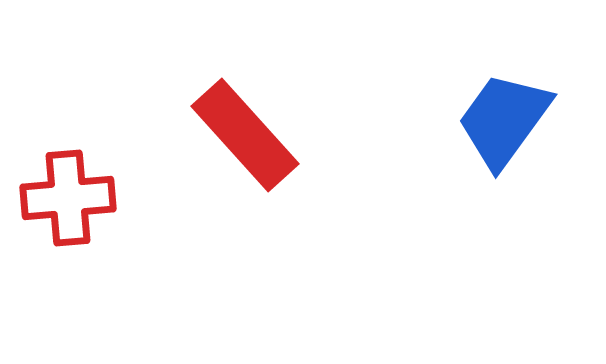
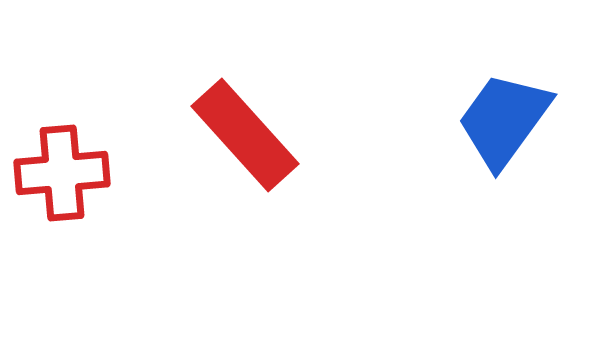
red cross: moved 6 px left, 25 px up
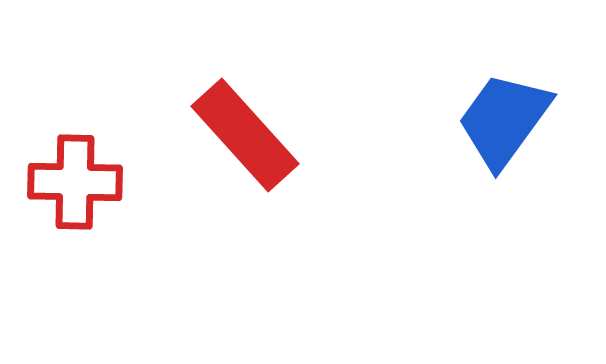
red cross: moved 13 px right, 9 px down; rotated 6 degrees clockwise
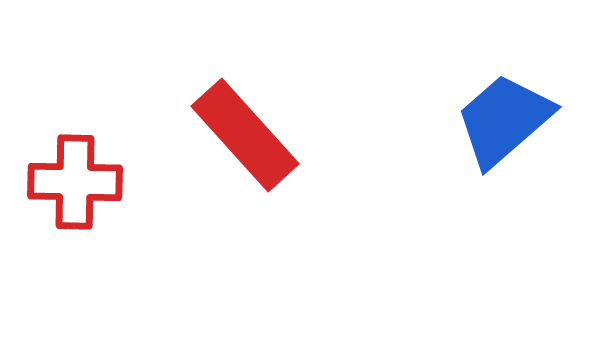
blue trapezoid: rotated 13 degrees clockwise
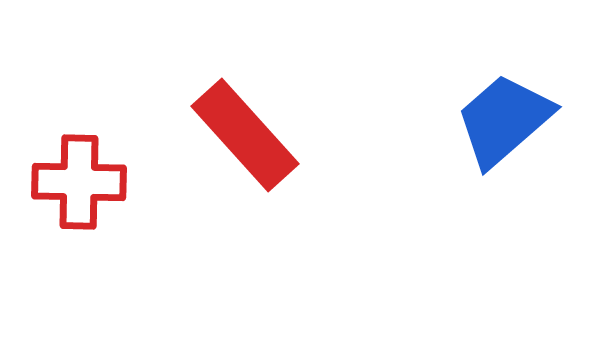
red cross: moved 4 px right
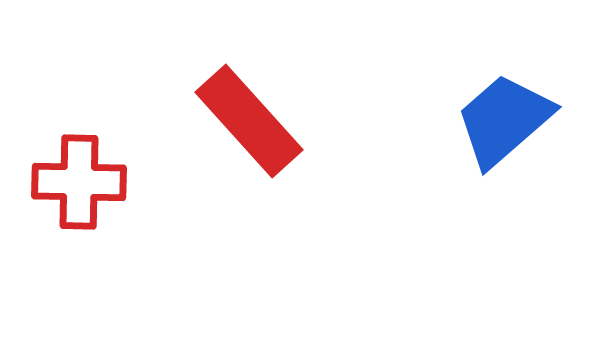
red rectangle: moved 4 px right, 14 px up
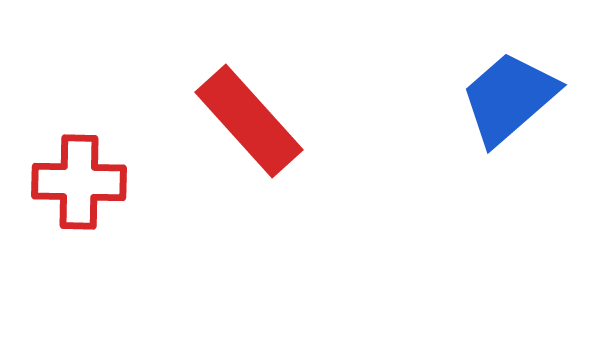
blue trapezoid: moved 5 px right, 22 px up
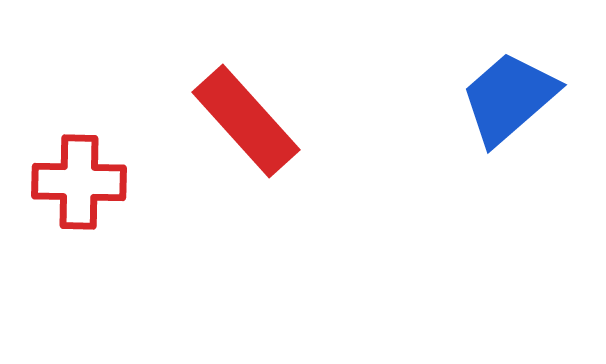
red rectangle: moved 3 px left
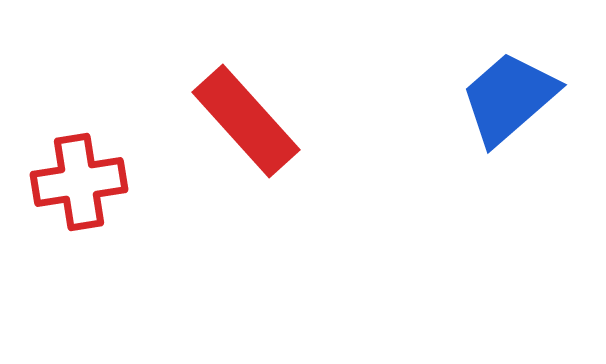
red cross: rotated 10 degrees counterclockwise
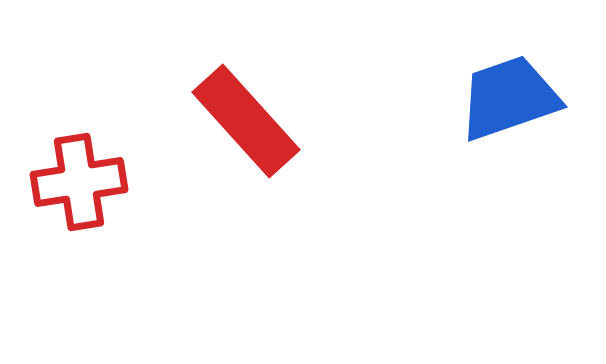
blue trapezoid: rotated 22 degrees clockwise
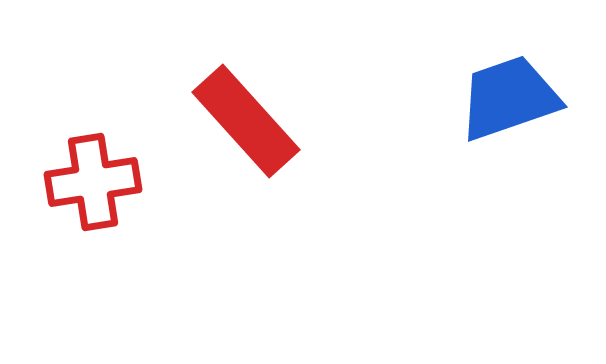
red cross: moved 14 px right
